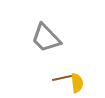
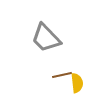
brown line: moved 3 px up
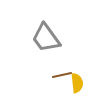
gray trapezoid: rotated 8 degrees clockwise
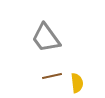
brown line: moved 10 px left, 1 px down
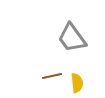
gray trapezoid: moved 26 px right
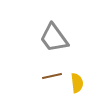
gray trapezoid: moved 18 px left
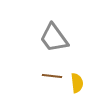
brown line: rotated 18 degrees clockwise
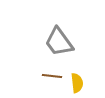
gray trapezoid: moved 5 px right, 4 px down
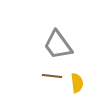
gray trapezoid: moved 1 px left, 3 px down
